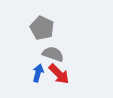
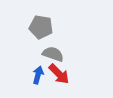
gray pentagon: moved 1 px left, 1 px up; rotated 15 degrees counterclockwise
blue arrow: moved 2 px down
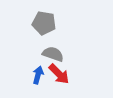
gray pentagon: moved 3 px right, 4 px up
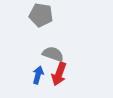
gray pentagon: moved 3 px left, 8 px up
red arrow: rotated 65 degrees clockwise
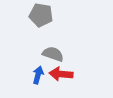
red arrow: moved 2 px right; rotated 75 degrees clockwise
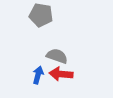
gray semicircle: moved 4 px right, 2 px down
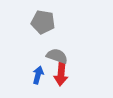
gray pentagon: moved 2 px right, 7 px down
red arrow: rotated 90 degrees counterclockwise
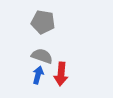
gray semicircle: moved 15 px left
